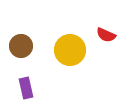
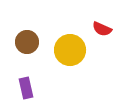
red semicircle: moved 4 px left, 6 px up
brown circle: moved 6 px right, 4 px up
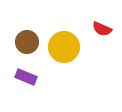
yellow circle: moved 6 px left, 3 px up
purple rectangle: moved 11 px up; rotated 55 degrees counterclockwise
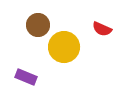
brown circle: moved 11 px right, 17 px up
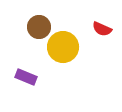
brown circle: moved 1 px right, 2 px down
yellow circle: moved 1 px left
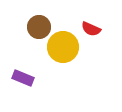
red semicircle: moved 11 px left
purple rectangle: moved 3 px left, 1 px down
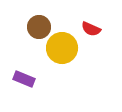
yellow circle: moved 1 px left, 1 px down
purple rectangle: moved 1 px right, 1 px down
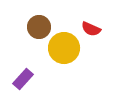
yellow circle: moved 2 px right
purple rectangle: moved 1 px left; rotated 70 degrees counterclockwise
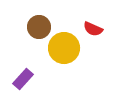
red semicircle: moved 2 px right
